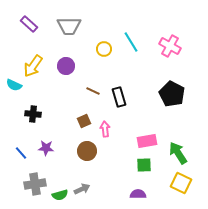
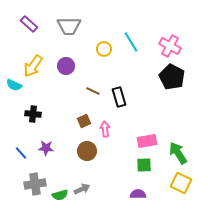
black pentagon: moved 17 px up
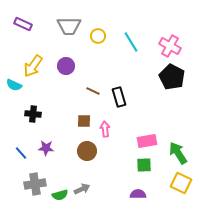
purple rectangle: moved 6 px left; rotated 18 degrees counterclockwise
yellow circle: moved 6 px left, 13 px up
brown square: rotated 24 degrees clockwise
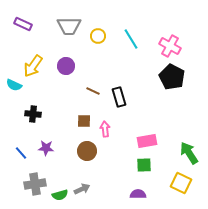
cyan line: moved 3 px up
green arrow: moved 11 px right
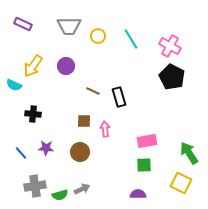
brown circle: moved 7 px left, 1 px down
gray cross: moved 2 px down
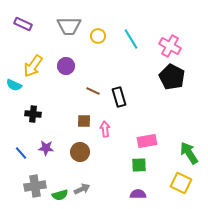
green square: moved 5 px left
